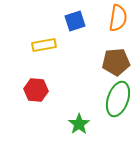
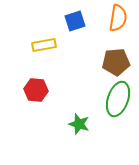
green star: rotated 20 degrees counterclockwise
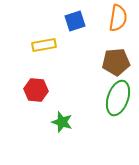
green ellipse: moved 1 px up
green star: moved 17 px left, 2 px up
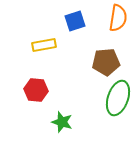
brown pentagon: moved 10 px left
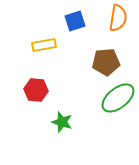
green ellipse: rotated 32 degrees clockwise
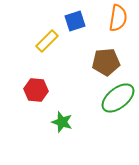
yellow rectangle: moved 3 px right, 4 px up; rotated 35 degrees counterclockwise
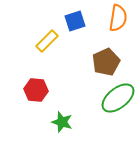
brown pentagon: rotated 20 degrees counterclockwise
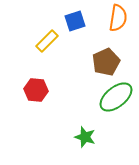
green ellipse: moved 2 px left, 1 px up
green star: moved 23 px right, 15 px down
